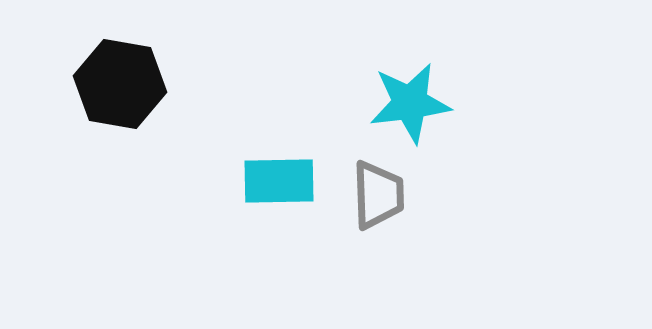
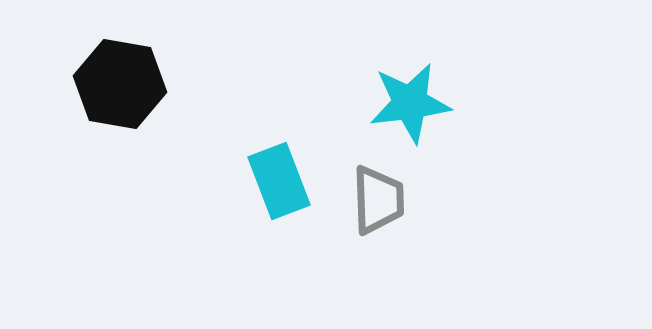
cyan rectangle: rotated 70 degrees clockwise
gray trapezoid: moved 5 px down
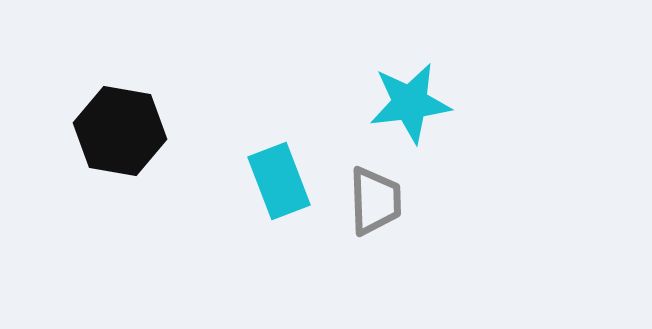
black hexagon: moved 47 px down
gray trapezoid: moved 3 px left, 1 px down
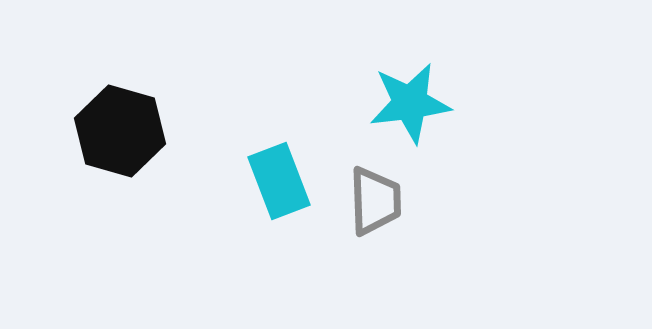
black hexagon: rotated 6 degrees clockwise
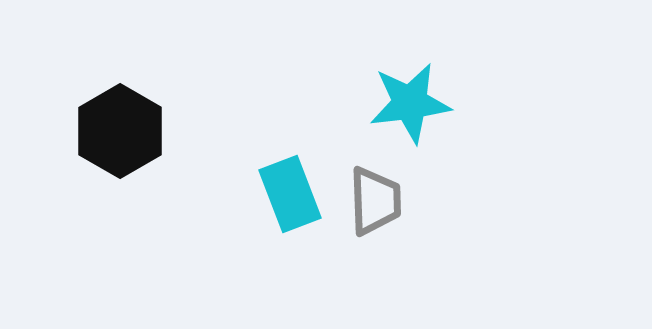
black hexagon: rotated 14 degrees clockwise
cyan rectangle: moved 11 px right, 13 px down
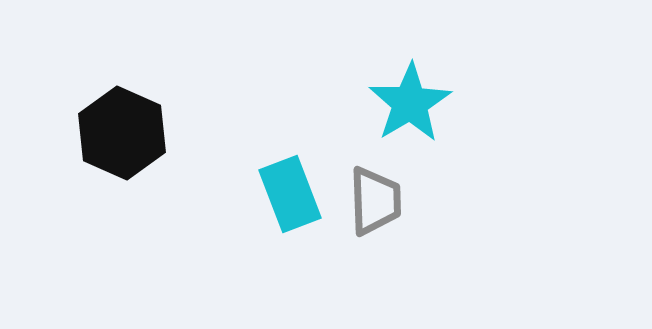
cyan star: rotated 24 degrees counterclockwise
black hexagon: moved 2 px right, 2 px down; rotated 6 degrees counterclockwise
